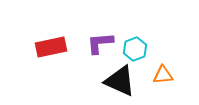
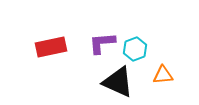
purple L-shape: moved 2 px right
black triangle: moved 2 px left, 1 px down
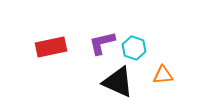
purple L-shape: rotated 8 degrees counterclockwise
cyan hexagon: moved 1 px left, 1 px up; rotated 20 degrees counterclockwise
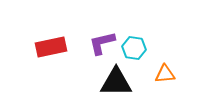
cyan hexagon: rotated 10 degrees counterclockwise
orange triangle: moved 2 px right, 1 px up
black triangle: moved 2 px left; rotated 24 degrees counterclockwise
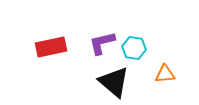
black triangle: moved 2 px left; rotated 40 degrees clockwise
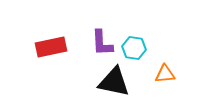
purple L-shape: rotated 80 degrees counterclockwise
black triangle: rotated 28 degrees counterclockwise
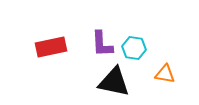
purple L-shape: moved 1 px down
orange triangle: rotated 15 degrees clockwise
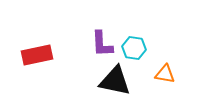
red rectangle: moved 14 px left, 8 px down
black triangle: moved 1 px right, 1 px up
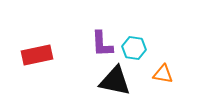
orange triangle: moved 2 px left
